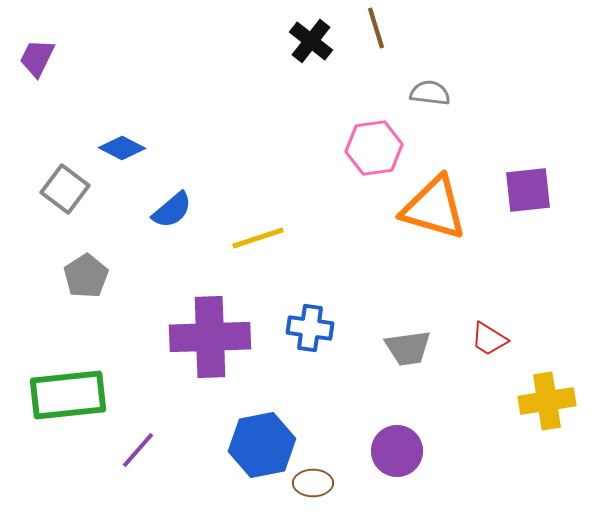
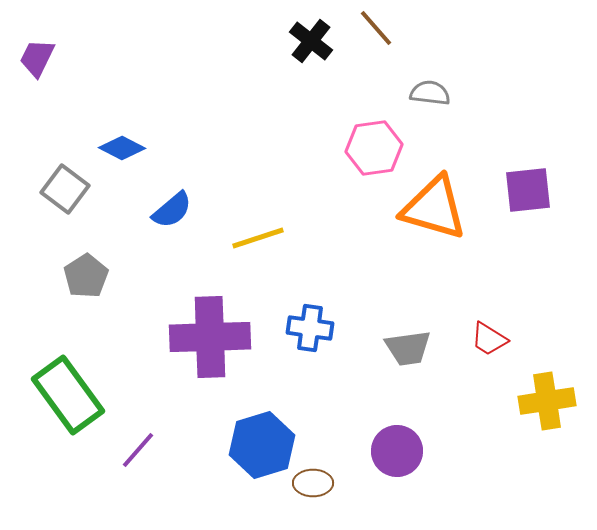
brown line: rotated 24 degrees counterclockwise
green rectangle: rotated 60 degrees clockwise
blue hexagon: rotated 6 degrees counterclockwise
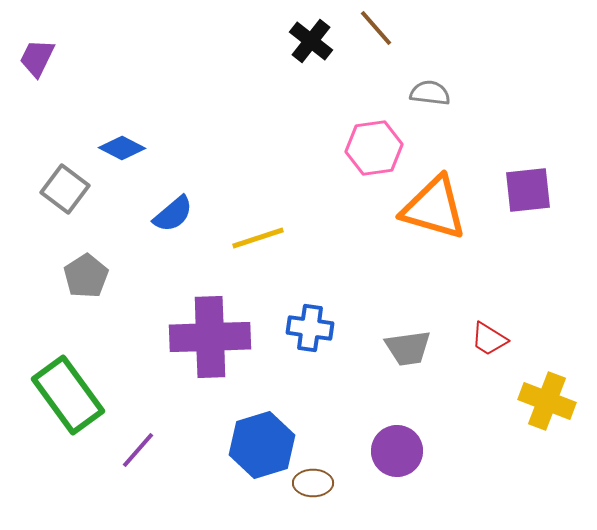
blue semicircle: moved 1 px right, 4 px down
yellow cross: rotated 30 degrees clockwise
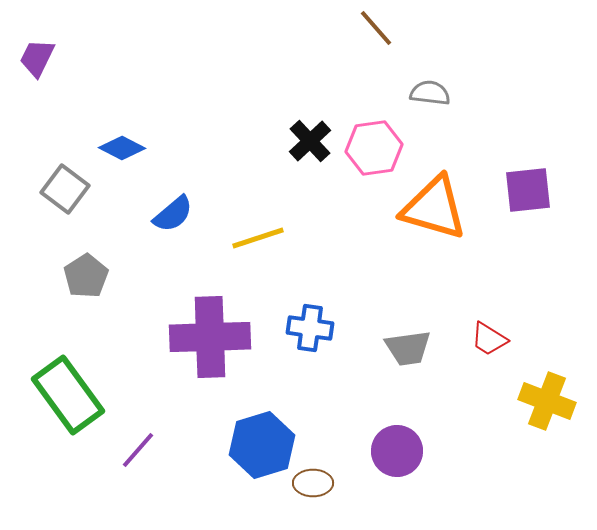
black cross: moved 1 px left, 100 px down; rotated 9 degrees clockwise
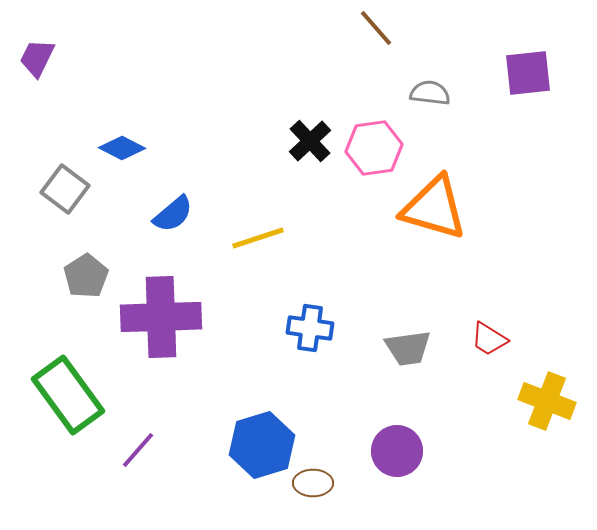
purple square: moved 117 px up
purple cross: moved 49 px left, 20 px up
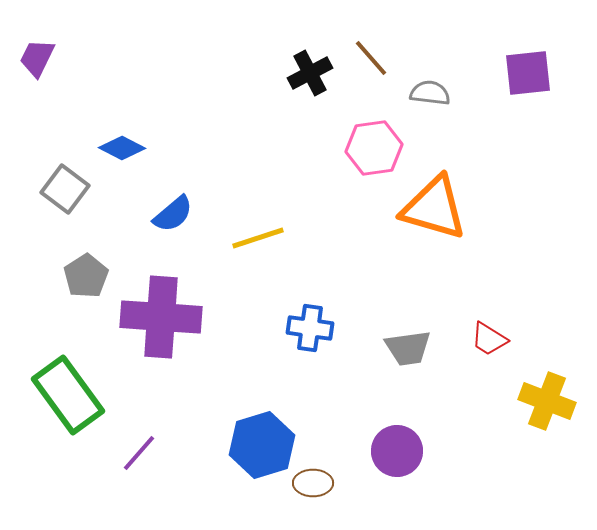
brown line: moved 5 px left, 30 px down
black cross: moved 68 px up; rotated 15 degrees clockwise
purple cross: rotated 6 degrees clockwise
purple line: moved 1 px right, 3 px down
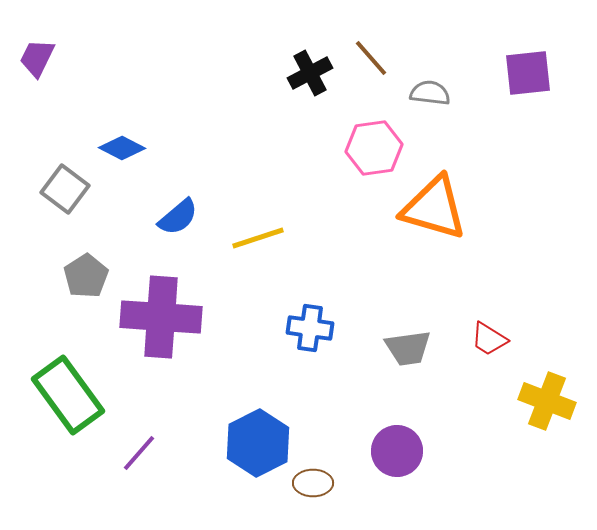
blue semicircle: moved 5 px right, 3 px down
blue hexagon: moved 4 px left, 2 px up; rotated 10 degrees counterclockwise
